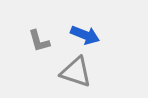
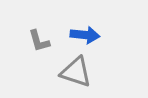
blue arrow: rotated 16 degrees counterclockwise
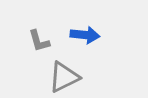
gray triangle: moved 12 px left, 5 px down; rotated 44 degrees counterclockwise
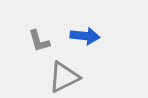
blue arrow: moved 1 px down
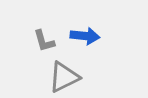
gray L-shape: moved 5 px right
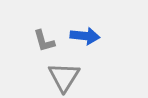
gray triangle: rotated 32 degrees counterclockwise
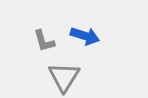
blue arrow: rotated 12 degrees clockwise
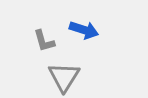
blue arrow: moved 1 px left, 6 px up
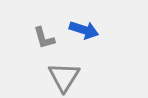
gray L-shape: moved 3 px up
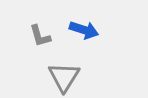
gray L-shape: moved 4 px left, 2 px up
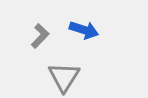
gray L-shape: rotated 120 degrees counterclockwise
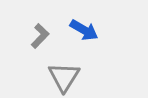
blue arrow: rotated 12 degrees clockwise
